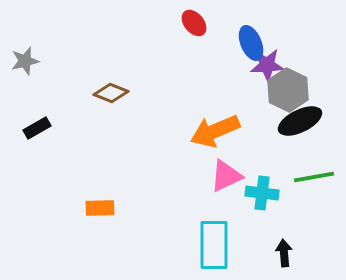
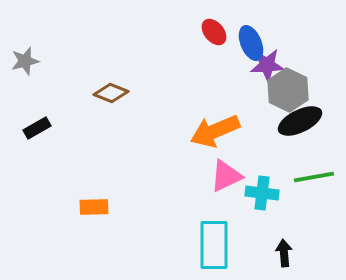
red ellipse: moved 20 px right, 9 px down
orange rectangle: moved 6 px left, 1 px up
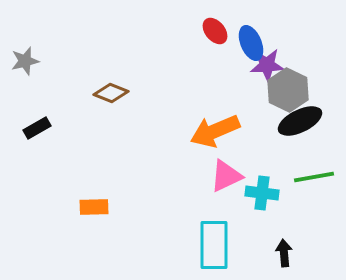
red ellipse: moved 1 px right, 1 px up
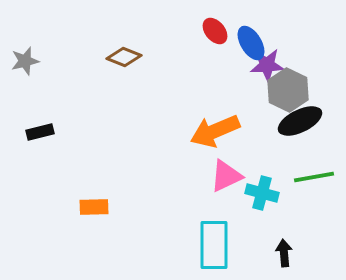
blue ellipse: rotated 8 degrees counterclockwise
brown diamond: moved 13 px right, 36 px up
black rectangle: moved 3 px right, 4 px down; rotated 16 degrees clockwise
cyan cross: rotated 8 degrees clockwise
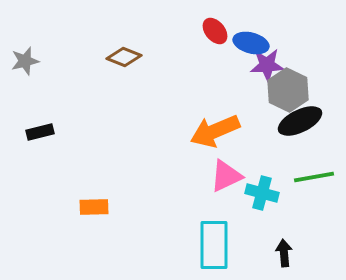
blue ellipse: rotated 44 degrees counterclockwise
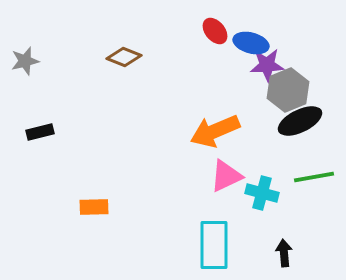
gray hexagon: rotated 12 degrees clockwise
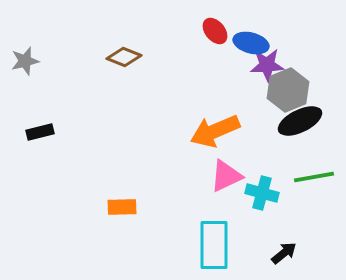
orange rectangle: moved 28 px right
black arrow: rotated 56 degrees clockwise
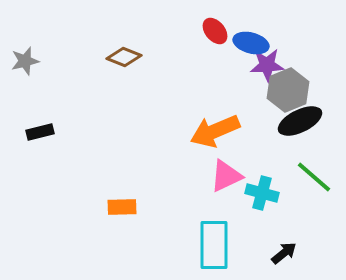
green line: rotated 51 degrees clockwise
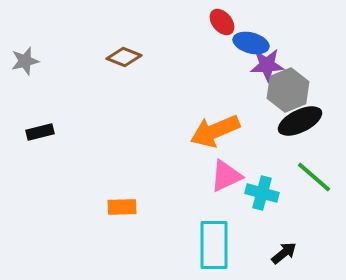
red ellipse: moved 7 px right, 9 px up
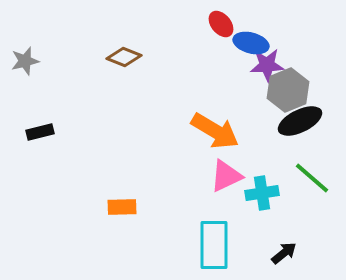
red ellipse: moved 1 px left, 2 px down
orange arrow: rotated 126 degrees counterclockwise
green line: moved 2 px left, 1 px down
cyan cross: rotated 24 degrees counterclockwise
